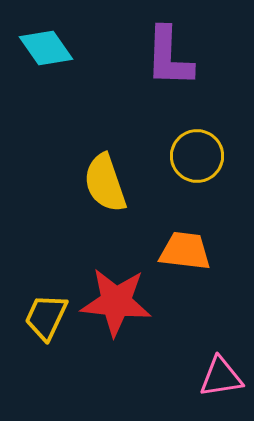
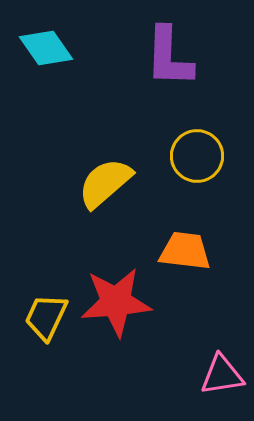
yellow semicircle: rotated 68 degrees clockwise
red star: rotated 10 degrees counterclockwise
pink triangle: moved 1 px right, 2 px up
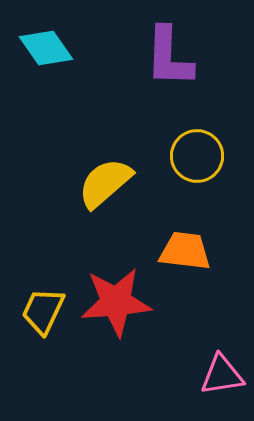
yellow trapezoid: moved 3 px left, 6 px up
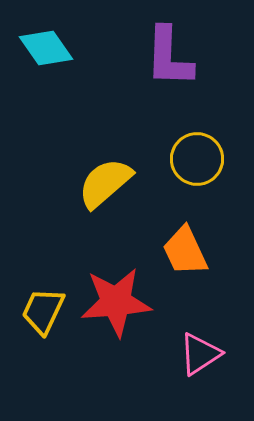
yellow circle: moved 3 px down
orange trapezoid: rotated 122 degrees counterclockwise
pink triangle: moved 22 px left, 21 px up; rotated 24 degrees counterclockwise
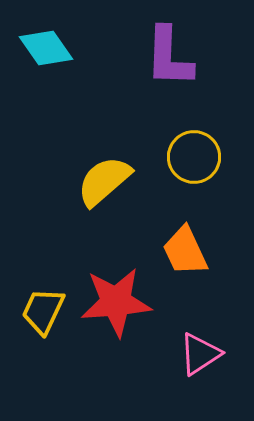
yellow circle: moved 3 px left, 2 px up
yellow semicircle: moved 1 px left, 2 px up
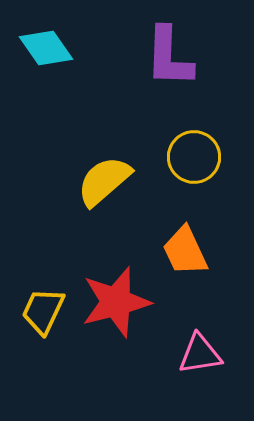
red star: rotated 10 degrees counterclockwise
pink triangle: rotated 24 degrees clockwise
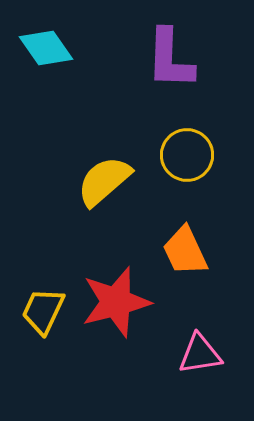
purple L-shape: moved 1 px right, 2 px down
yellow circle: moved 7 px left, 2 px up
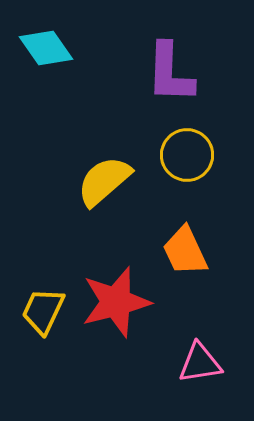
purple L-shape: moved 14 px down
pink triangle: moved 9 px down
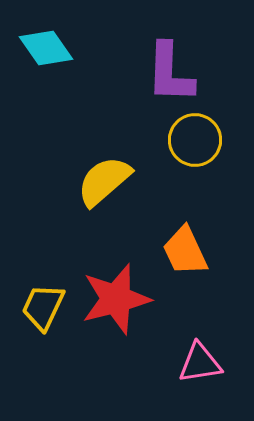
yellow circle: moved 8 px right, 15 px up
red star: moved 3 px up
yellow trapezoid: moved 4 px up
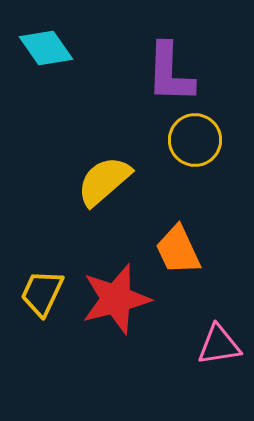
orange trapezoid: moved 7 px left, 1 px up
yellow trapezoid: moved 1 px left, 14 px up
pink triangle: moved 19 px right, 18 px up
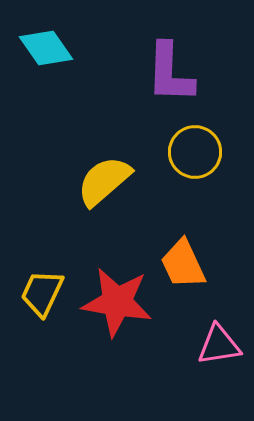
yellow circle: moved 12 px down
orange trapezoid: moved 5 px right, 14 px down
red star: moved 1 px right, 3 px down; rotated 24 degrees clockwise
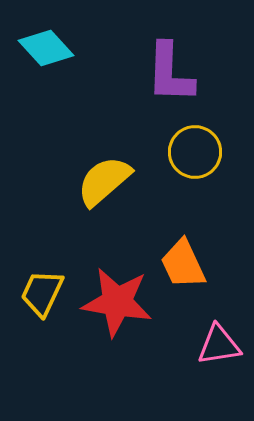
cyan diamond: rotated 8 degrees counterclockwise
